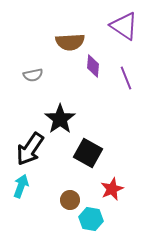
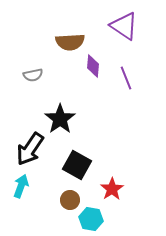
black square: moved 11 px left, 12 px down
red star: rotated 10 degrees counterclockwise
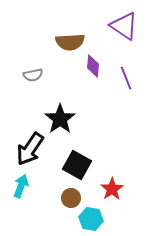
brown circle: moved 1 px right, 2 px up
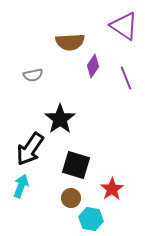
purple diamond: rotated 30 degrees clockwise
black square: moved 1 px left; rotated 12 degrees counterclockwise
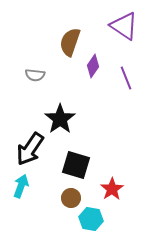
brown semicircle: rotated 112 degrees clockwise
gray semicircle: moved 2 px right; rotated 18 degrees clockwise
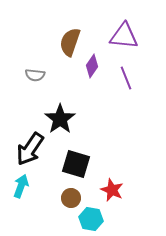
purple triangle: moved 10 px down; rotated 28 degrees counterclockwise
purple diamond: moved 1 px left
black square: moved 1 px up
red star: moved 1 px down; rotated 15 degrees counterclockwise
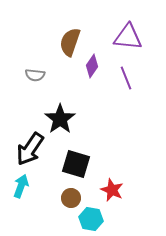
purple triangle: moved 4 px right, 1 px down
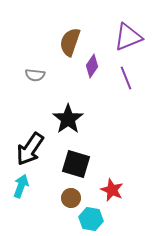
purple triangle: rotated 28 degrees counterclockwise
black star: moved 8 px right
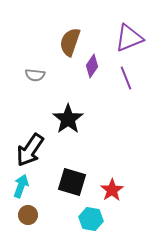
purple triangle: moved 1 px right, 1 px down
black arrow: moved 1 px down
black square: moved 4 px left, 18 px down
red star: rotated 15 degrees clockwise
brown circle: moved 43 px left, 17 px down
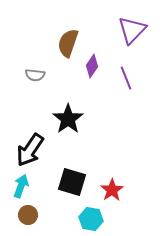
purple triangle: moved 3 px right, 8 px up; rotated 24 degrees counterclockwise
brown semicircle: moved 2 px left, 1 px down
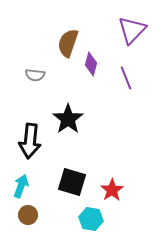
purple diamond: moved 1 px left, 2 px up; rotated 20 degrees counterclockwise
black arrow: moved 9 px up; rotated 28 degrees counterclockwise
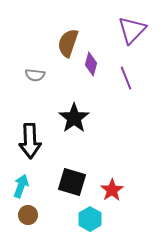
black star: moved 6 px right, 1 px up
black arrow: rotated 8 degrees counterclockwise
cyan hexagon: moved 1 px left; rotated 20 degrees clockwise
